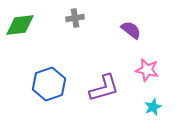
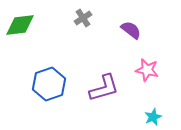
gray cross: moved 8 px right; rotated 24 degrees counterclockwise
cyan star: moved 10 px down
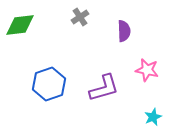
gray cross: moved 3 px left, 1 px up
purple semicircle: moved 7 px left, 1 px down; rotated 50 degrees clockwise
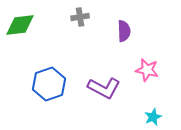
gray cross: rotated 24 degrees clockwise
purple L-shape: rotated 44 degrees clockwise
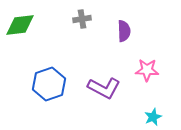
gray cross: moved 2 px right, 2 px down
pink star: rotated 10 degrees counterclockwise
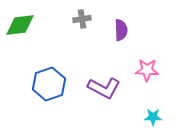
purple semicircle: moved 3 px left, 1 px up
cyan star: rotated 24 degrees clockwise
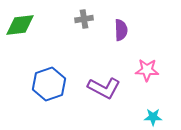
gray cross: moved 2 px right
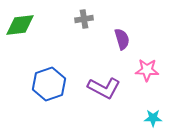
purple semicircle: moved 1 px right, 9 px down; rotated 15 degrees counterclockwise
cyan star: moved 1 px down
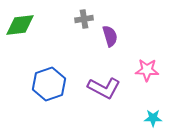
purple semicircle: moved 12 px left, 3 px up
